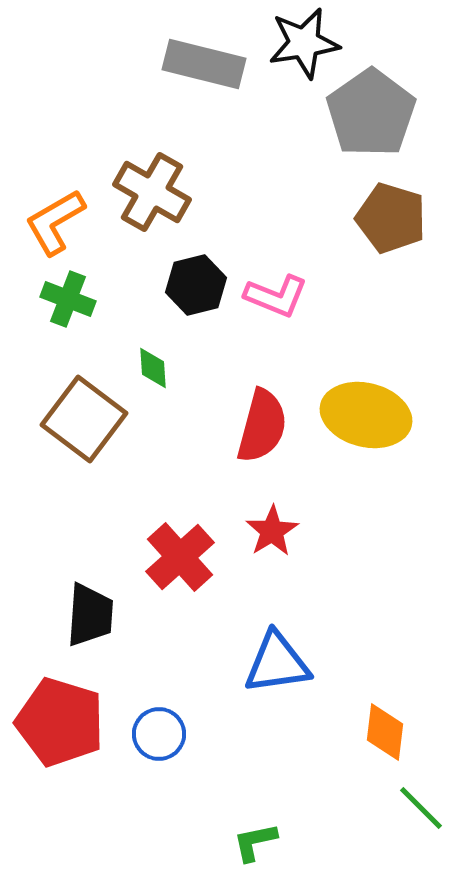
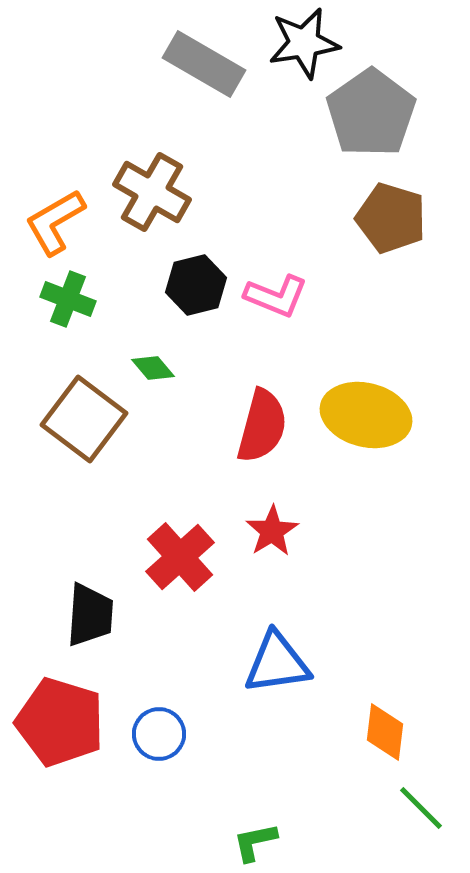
gray rectangle: rotated 16 degrees clockwise
green diamond: rotated 36 degrees counterclockwise
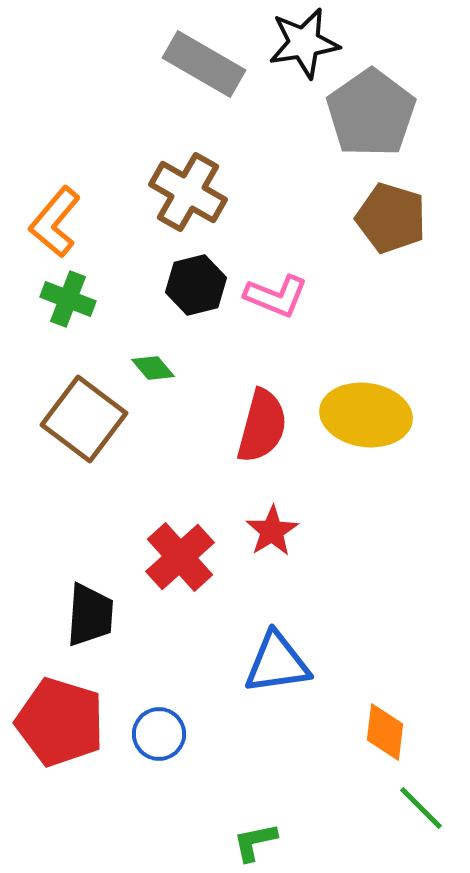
brown cross: moved 36 px right
orange L-shape: rotated 20 degrees counterclockwise
yellow ellipse: rotated 6 degrees counterclockwise
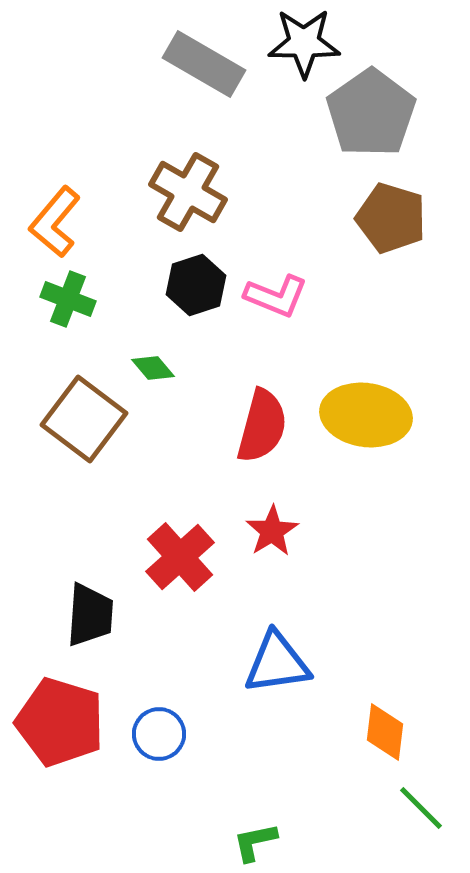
black star: rotated 10 degrees clockwise
black hexagon: rotated 4 degrees counterclockwise
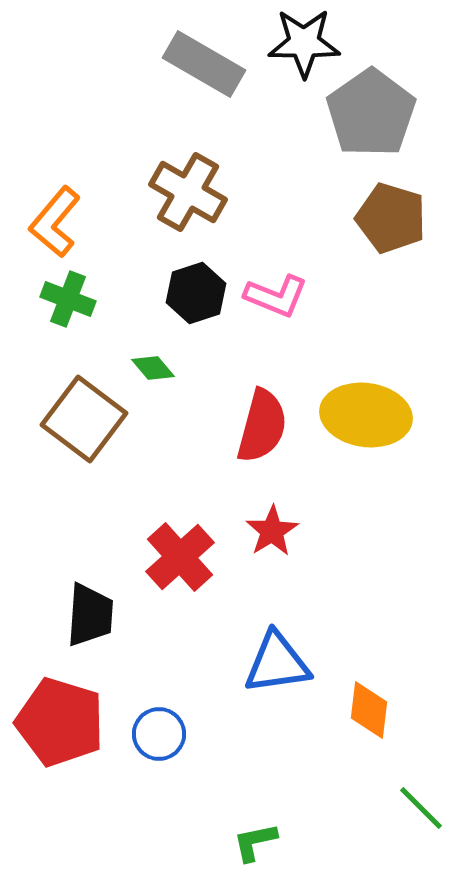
black hexagon: moved 8 px down
orange diamond: moved 16 px left, 22 px up
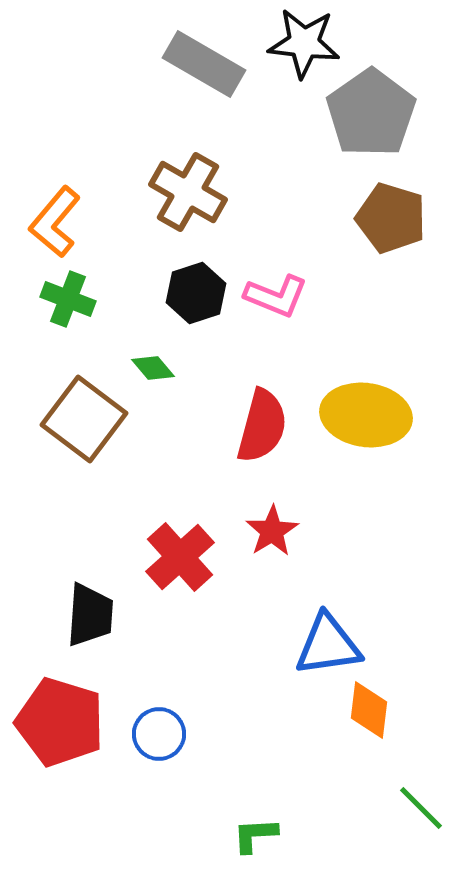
black star: rotated 6 degrees clockwise
blue triangle: moved 51 px right, 18 px up
green L-shape: moved 7 px up; rotated 9 degrees clockwise
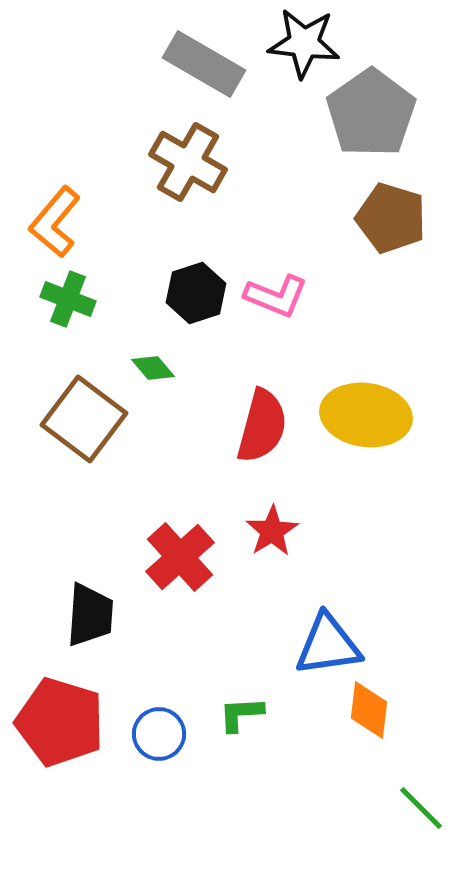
brown cross: moved 30 px up
green L-shape: moved 14 px left, 121 px up
